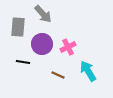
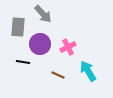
purple circle: moved 2 px left
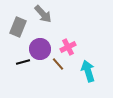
gray rectangle: rotated 18 degrees clockwise
purple circle: moved 5 px down
black line: rotated 24 degrees counterclockwise
cyan arrow: rotated 15 degrees clockwise
brown line: moved 11 px up; rotated 24 degrees clockwise
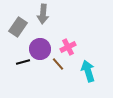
gray arrow: rotated 48 degrees clockwise
gray rectangle: rotated 12 degrees clockwise
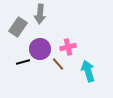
gray arrow: moved 3 px left
pink cross: rotated 14 degrees clockwise
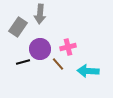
cyan arrow: rotated 70 degrees counterclockwise
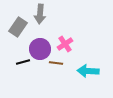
pink cross: moved 3 px left, 3 px up; rotated 21 degrees counterclockwise
brown line: moved 2 px left, 1 px up; rotated 40 degrees counterclockwise
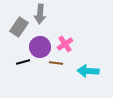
gray rectangle: moved 1 px right
purple circle: moved 2 px up
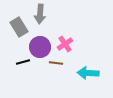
gray rectangle: rotated 66 degrees counterclockwise
cyan arrow: moved 2 px down
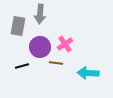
gray rectangle: moved 1 px left, 1 px up; rotated 42 degrees clockwise
black line: moved 1 px left, 4 px down
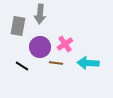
black line: rotated 48 degrees clockwise
cyan arrow: moved 10 px up
